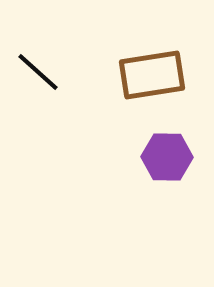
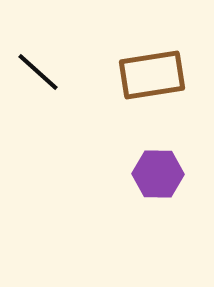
purple hexagon: moved 9 px left, 17 px down
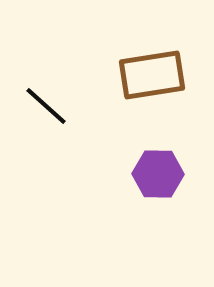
black line: moved 8 px right, 34 px down
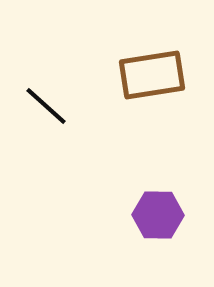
purple hexagon: moved 41 px down
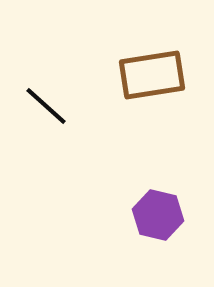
purple hexagon: rotated 12 degrees clockwise
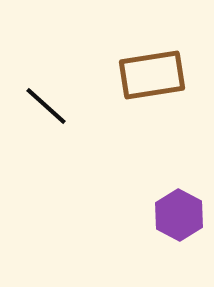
purple hexagon: moved 21 px right; rotated 15 degrees clockwise
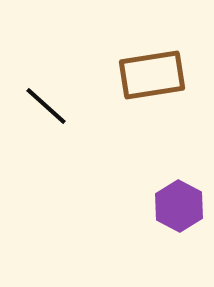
purple hexagon: moved 9 px up
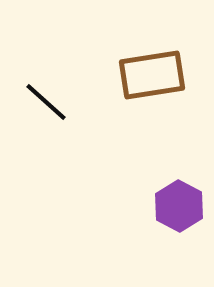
black line: moved 4 px up
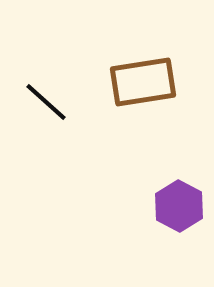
brown rectangle: moved 9 px left, 7 px down
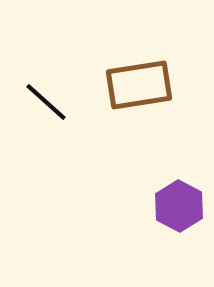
brown rectangle: moved 4 px left, 3 px down
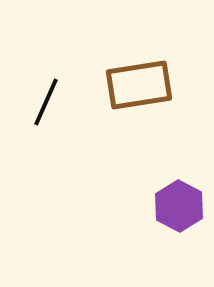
black line: rotated 72 degrees clockwise
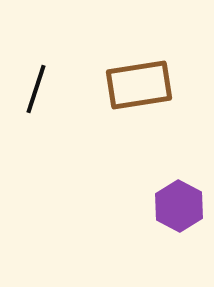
black line: moved 10 px left, 13 px up; rotated 6 degrees counterclockwise
